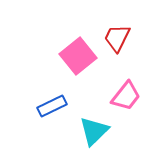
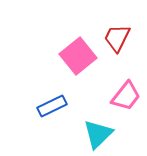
cyan triangle: moved 4 px right, 3 px down
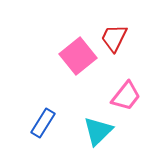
red trapezoid: moved 3 px left
blue rectangle: moved 9 px left, 17 px down; rotated 32 degrees counterclockwise
cyan triangle: moved 3 px up
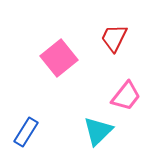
pink square: moved 19 px left, 2 px down
blue rectangle: moved 17 px left, 9 px down
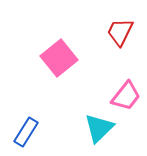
red trapezoid: moved 6 px right, 6 px up
cyan triangle: moved 1 px right, 3 px up
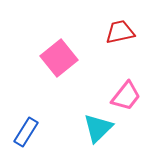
red trapezoid: rotated 52 degrees clockwise
cyan triangle: moved 1 px left
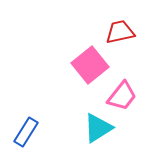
pink square: moved 31 px right, 7 px down
pink trapezoid: moved 4 px left
cyan triangle: rotated 12 degrees clockwise
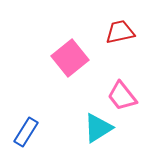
pink square: moved 20 px left, 7 px up
pink trapezoid: rotated 104 degrees clockwise
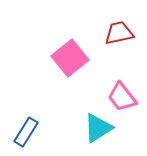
red trapezoid: moved 1 px left, 1 px down
pink trapezoid: moved 1 px down
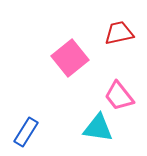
pink trapezoid: moved 3 px left, 1 px up
cyan triangle: rotated 40 degrees clockwise
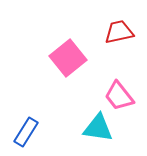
red trapezoid: moved 1 px up
pink square: moved 2 px left
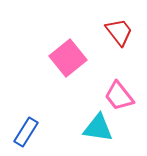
red trapezoid: rotated 64 degrees clockwise
